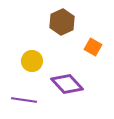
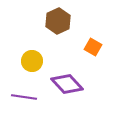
brown hexagon: moved 4 px left, 1 px up
purple line: moved 3 px up
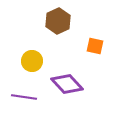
orange square: moved 2 px right, 1 px up; rotated 18 degrees counterclockwise
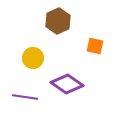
yellow circle: moved 1 px right, 3 px up
purple diamond: rotated 12 degrees counterclockwise
purple line: moved 1 px right
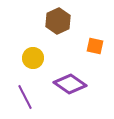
purple diamond: moved 3 px right
purple line: rotated 55 degrees clockwise
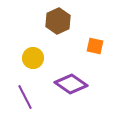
purple diamond: moved 1 px right
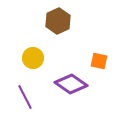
orange square: moved 4 px right, 15 px down
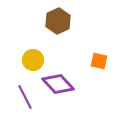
yellow circle: moved 2 px down
purple diamond: moved 13 px left; rotated 12 degrees clockwise
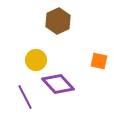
yellow circle: moved 3 px right
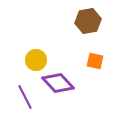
brown hexagon: moved 30 px right; rotated 15 degrees clockwise
orange square: moved 4 px left
purple diamond: moved 1 px up
